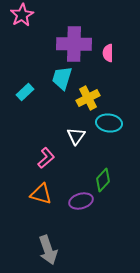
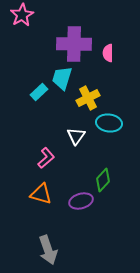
cyan rectangle: moved 14 px right
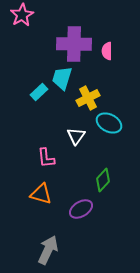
pink semicircle: moved 1 px left, 2 px up
cyan ellipse: rotated 20 degrees clockwise
pink L-shape: rotated 125 degrees clockwise
purple ellipse: moved 8 px down; rotated 15 degrees counterclockwise
gray arrow: rotated 136 degrees counterclockwise
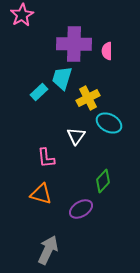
green diamond: moved 1 px down
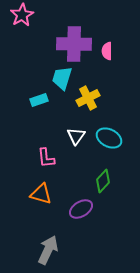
cyan rectangle: moved 8 px down; rotated 24 degrees clockwise
cyan ellipse: moved 15 px down
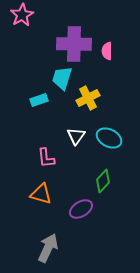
gray arrow: moved 2 px up
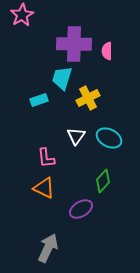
orange triangle: moved 3 px right, 6 px up; rotated 10 degrees clockwise
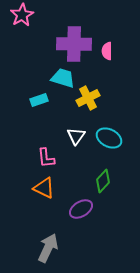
cyan trapezoid: moved 1 px right; rotated 90 degrees clockwise
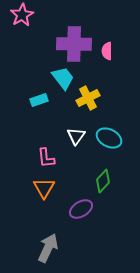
cyan trapezoid: rotated 35 degrees clockwise
orange triangle: rotated 35 degrees clockwise
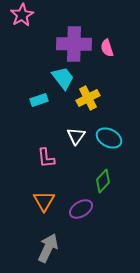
pink semicircle: moved 3 px up; rotated 18 degrees counterclockwise
orange triangle: moved 13 px down
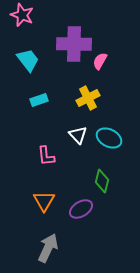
pink star: rotated 20 degrees counterclockwise
pink semicircle: moved 7 px left, 13 px down; rotated 48 degrees clockwise
cyan trapezoid: moved 35 px left, 18 px up
white triangle: moved 2 px right, 1 px up; rotated 18 degrees counterclockwise
pink L-shape: moved 2 px up
green diamond: moved 1 px left; rotated 30 degrees counterclockwise
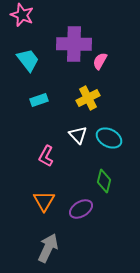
pink L-shape: rotated 35 degrees clockwise
green diamond: moved 2 px right
